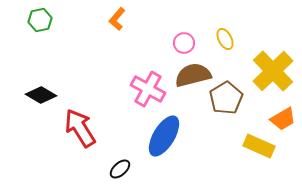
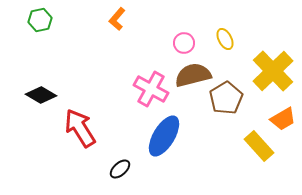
pink cross: moved 3 px right
yellow rectangle: rotated 24 degrees clockwise
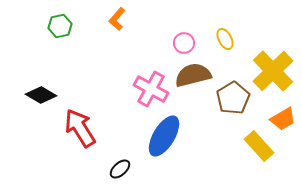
green hexagon: moved 20 px right, 6 px down
brown pentagon: moved 7 px right
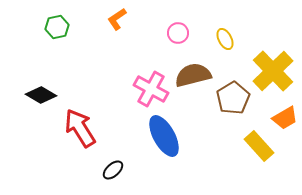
orange L-shape: rotated 15 degrees clockwise
green hexagon: moved 3 px left, 1 px down
pink circle: moved 6 px left, 10 px up
orange trapezoid: moved 2 px right, 1 px up
blue ellipse: rotated 60 degrees counterclockwise
black ellipse: moved 7 px left, 1 px down
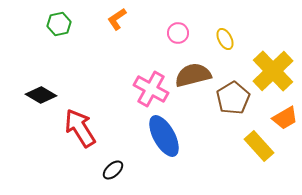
green hexagon: moved 2 px right, 3 px up
